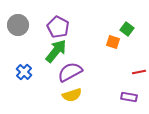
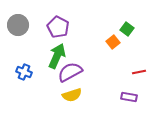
orange square: rotated 32 degrees clockwise
green arrow: moved 1 px right, 5 px down; rotated 15 degrees counterclockwise
blue cross: rotated 21 degrees counterclockwise
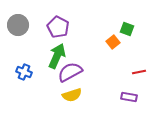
green square: rotated 16 degrees counterclockwise
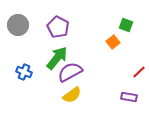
green square: moved 1 px left, 4 px up
green arrow: moved 2 px down; rotated 15 degrees clockwise
red line: rotated 32 degrees counterclockwise
yellow semicircle: rotated 18 degrees counterclockwise
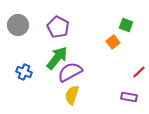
yellow semicircle: rotated 144 degrees clockwise
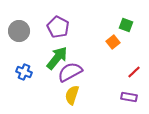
gray circle: moved 1 px right, 6 px down
red line: moved 5 px left
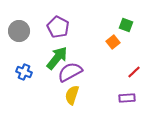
purple rectangle: moved 2 px left, 1 px down; rotated 14 degrees counterclockwise
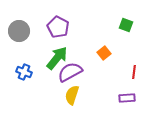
orange square: moved 9 px left, 11 px down
red line: rotated 40 degrees counterclockwise
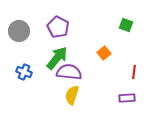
purple semicircle: moved 1 px left; rotated 35 degrees clockwise
